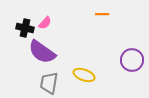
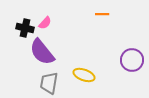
purple semicircle: rotated 16 degrees clockwise
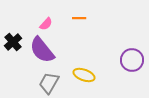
orange line: moved 23 px left, 4 px down
pink semicircle: moved 1 px right, 1 px down
black cross: moved 12 px left, 14 px down; rotated 36 degrees clockwise
purple semicircle: moved 2 px up
gray trapezoid: rotated 20 degrees clockwise
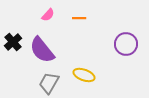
pink semicircle: moved 2 px right, 9 px up
purple circle: moved 6 px left, 16 px up
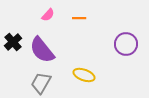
gray trapezoid: moved 8 px left
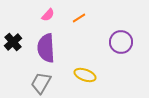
orange line: rotated 32 degrees counterclockwise
purple circle: moved 5 px left, 2 px up
purple semicircle: moved 4 px right, 2 px up; rotated 36 degrees clockwise
yellow ellipse: moved 1 px right
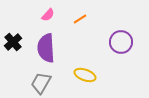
orange line: moved 1 px right, 1 px down
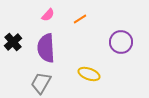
yellow ellipse: moved 4 px right, 1 px up
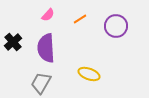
purple circle: moved 5 px left, 16 px up
